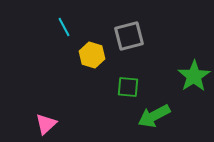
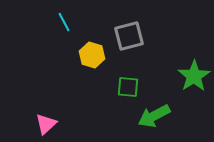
cyan line: moved 5 px up
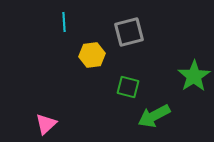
cyan line: rotated 24 degrees clockwise
gray square: moved 4 px up
yellow hexagon: rotated 25 degrees counterclockwise
green square: rotated 10 degrees clockwise
